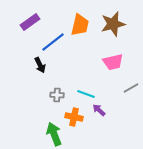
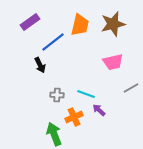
orange cross: rotated 36 degrees counterclockwise
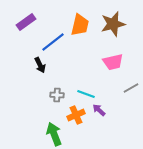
purple rectangle: moved 4 px left
orange cross: moved 2 px right, 2 px up
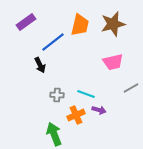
purple arrow: rotated 152 degrees clockwise
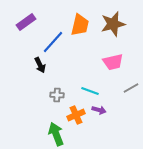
blue line: rotated 10 degrees counterclockwise
cyan line: moved 4 px right, 3 px up
green arrow: moved 2 px right
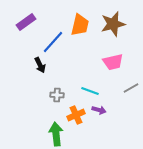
green arrow: rotated 15 degrees clockwise
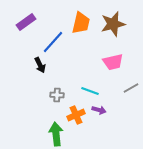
orange trapezoid: moved 1 px right, 2 px up
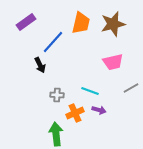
orange cross: moved 1 px left, 2 px up
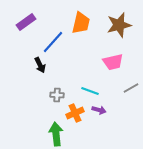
brown star: moved 6 px right, 1 px down
